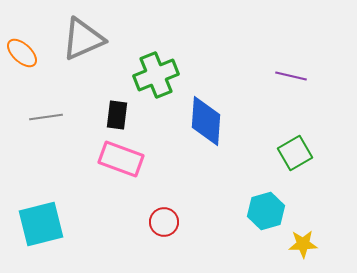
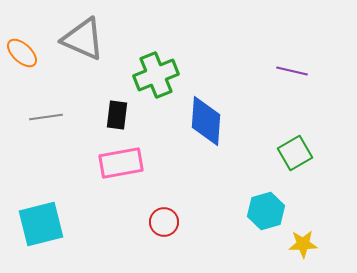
gray triangle: rotated 48 degrees clockwise
purple line: moved 1 px right, 5 px up
pink rectangle: moved 4 px down; rotated 30 degrees counterclockwise
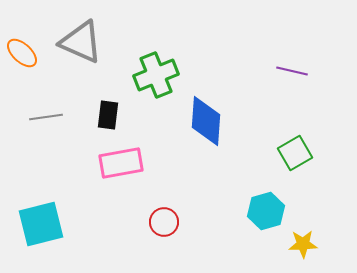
gray triangle: moved 2 px left, 3 px down
black rectangle: moved 9 px left
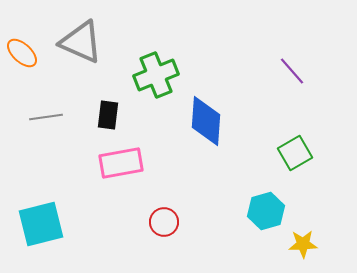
purple line: rotated 36 degrees clockwise
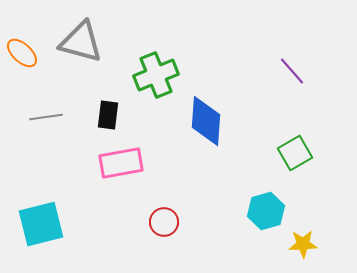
gray triangle: rotated 9 degrees counterclockwise
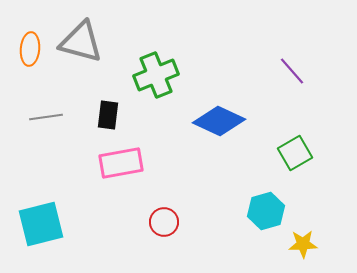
orange ellipse: moved 8 px right, 4 px up; rotated 52 degrees clockwise
blue diamond: moved 13 px right; rotated 69 degrees counterclockwise
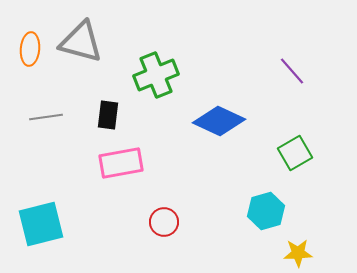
yellow star: moved 5 px left, 9 px down
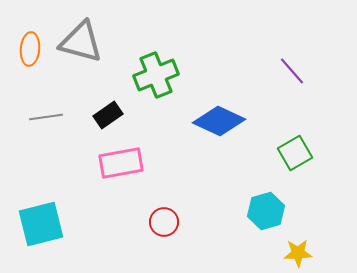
black rectangle: rotated 48 degrees clockwise
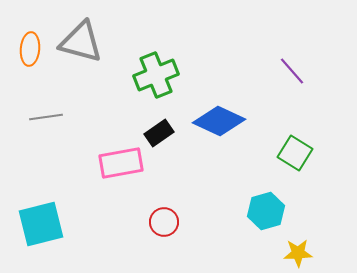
black rectangle: moved 51 px right, 18 px down
green square: rotated 28 degrees counterclockwise
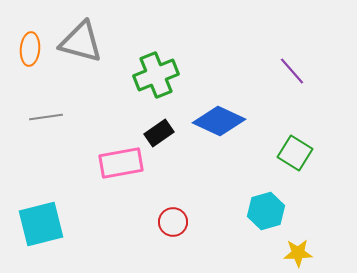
red circle: moved 9 px right
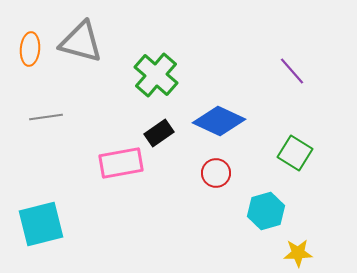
green cross: rotated 27 degrees counterclockwise
red circle: moved 43 px right, 49 px up
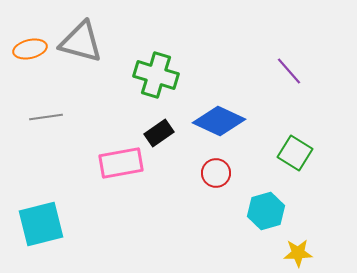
orange ellipse: rotated 72 degrees clockwise
purple line: moved 3 px left
green cross: rotated 24 degrees counterclockwise
